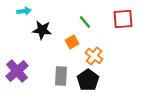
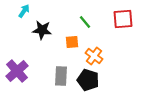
cyan arrow: rotated 48 degrees counterclockwise
orange square: rotated 24 degrees clockwise
black pentagon: rotated 20 degrees counterclockwise
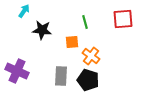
green line: rotated 24 degrees clockwise
orange cross: moved 3 px left
purple cross: rotated 25 degrees counterclockwise
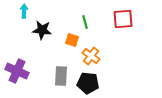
cyan arrow: rotated 32 degrees counterclockwise
orange square: moved 2 px up; rotated 24 degrees clockwise
black pentagon: moved 3 px down; rotated 10 degrees counterclockwise
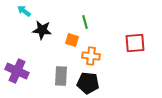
cyan arrow: rotated 56 degrees counterclockwise
red square: moved 12 px right, 24 px down
orange cross: rotated 30 degrees counterclockwise
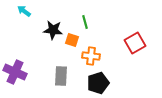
black star: moved 11 px right
red square: rotated 25 degrees counterclockwise
purple cross: moved 2 px left, 1 px down
black pentagon: moved 10 px right; rotated 25 degrees counterclockwise
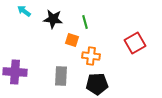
black star: moved 11 px up
purple cross: rotated 20 degrees counterclockwise
black pentagon: moved 1 px left, 1 px down; rotated 15 degrees clockwise
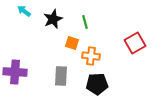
black star: rotated 30 degrees counterclockwise
orange square: moved 3 px down
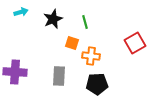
cyan arrow: moved 3 px left, 1 px down; rotated 128 degrees clockwise
gray rectangle: moved 2 px left
